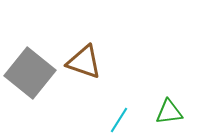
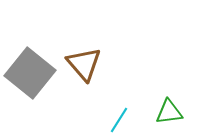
brown triangle: moved 2 px down; rotated 30 degrees clockwise
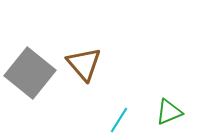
green triangle: rotated 16 degrees counterclockwise
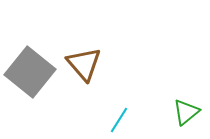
gray square: moved 1 px up
green triangle: moved 17 px right; rotated 16 degrees counterclockwise
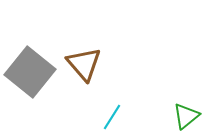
green triangle: moved 4 px down
cyan line: moved 7 px left, 3 px up
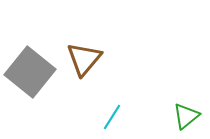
brown triangle: moved 5 px up; rotated 21 degrees clockwise
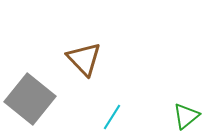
brown triangle: rotated 24 degrees counterclockwise
gray square: moved 27 px down
